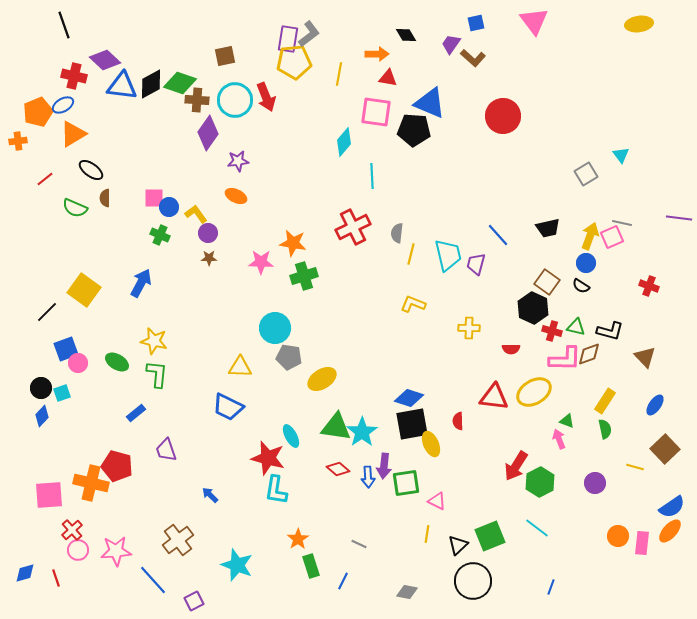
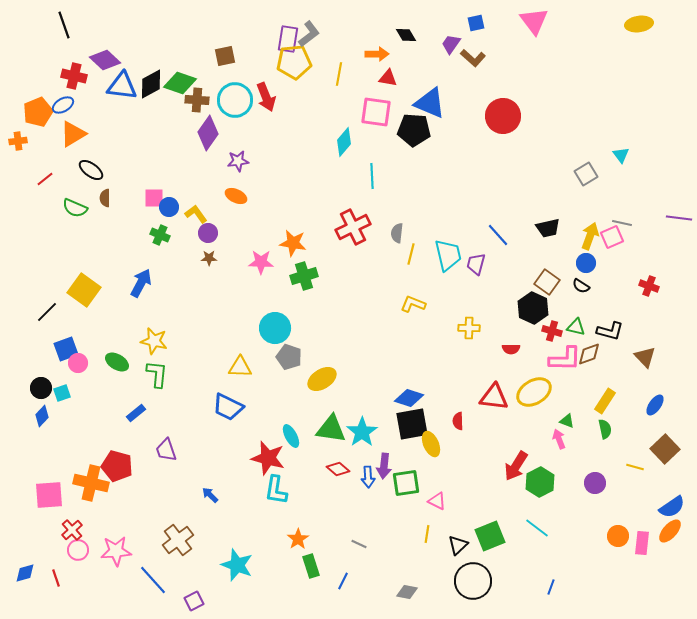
gray pentagon at (289, 357): rotated 10 degrees clockwise
green triangle at (336, 427): moved 5 px left, 2 px down
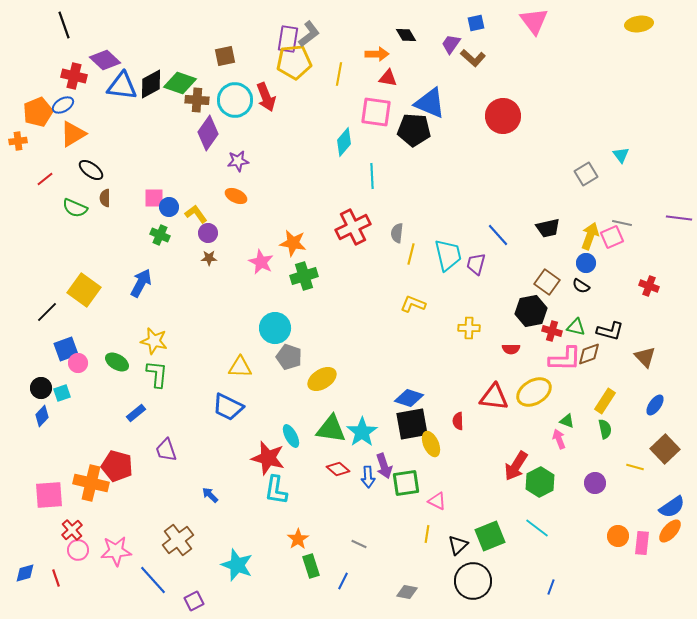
pink star at (261, 262): rotated 25 degrees clockwise
black hexagon at (533, 308): moved 2 px left, 3 px down; rotated 24 degrees clockwise
purple arrow at (384, 466): rotated 25 degrees counterclockwise
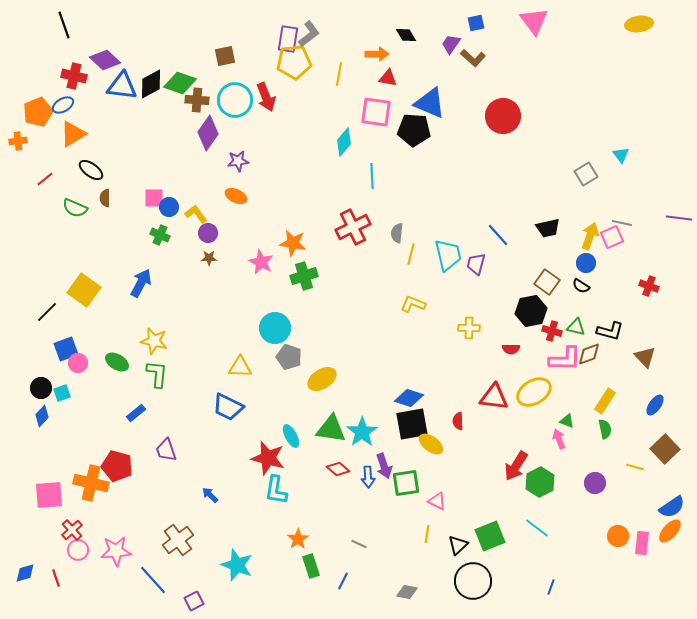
yellow ellipse at (431, 444): rotated 30 degrees counterclockwise
